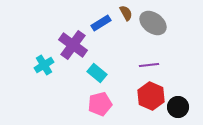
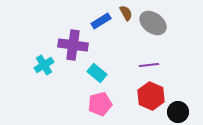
blue rectangle: moved 2 px up
purple cross: rotated 28 degrees counterclockwise
black circle: moved 5 px down
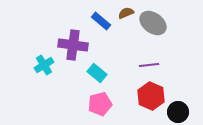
brown semicircle: rotated 84 degrees counterclockwise
blue rectangle: rotated 72 degrees clockwise
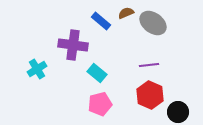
cyan cross: moved 7 px left, 4 px down
red hexagon: moved 1 px left, 1 px up
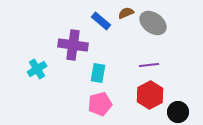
cyan rectangle: moved 1 px right; rotated 60 degrees clockwise
red hexagon: rotated 8 degrees clockwise
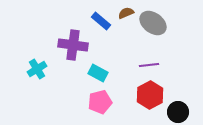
cyan rectangle: rotated 72 degrees counterclockwise
pink pentagon: moved 2 px up
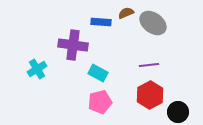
blue rectangle: moved 1 px down; rotated 36 degrees counterclockwise
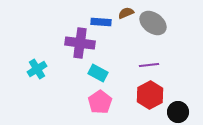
purple cross: moved 7 px right, 2 px up
pink pentagon: rotated 20 degrees counterclockwise
